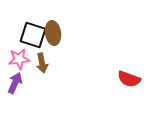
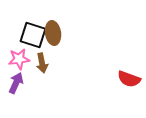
purple arrow: moved 1 px right
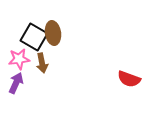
black square: moved 1 px right, 2 px down; rotated 12 degrees clockwise
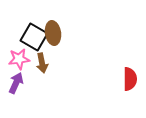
red semicircle: moved 1 px right; rotated 110 degrees counterclockwise
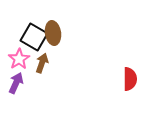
pink star: rotated 25 degrees counterclockwise
brown arrow: rotated 150 degrees counterclockwise
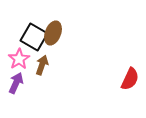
brown ellipse: rotated 30 degrees clockwise
brown arrow: moved 2 px down
red semicircle: rotated 25 degrees clockwise
